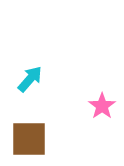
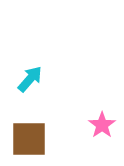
pink star: moved 19 px down
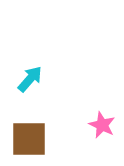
pink star: rotated 12 degrees counterclockwise
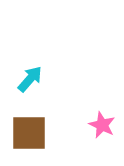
brown square: moved 6 px up
